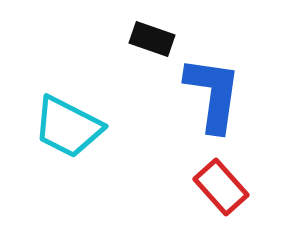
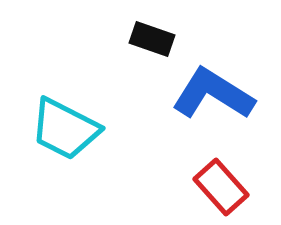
blue L-shape: rotated 66 degrees counterclockwise
cyan trapezoid: moved 3 px left, 2 px down
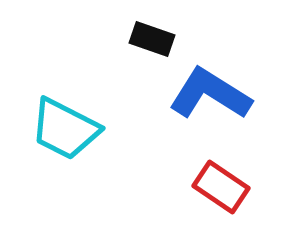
blue L-shape: moved 3 px left
red rectangle: rotated 14 degrees counterclockwise
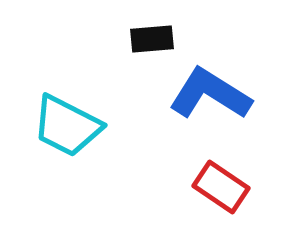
black rectangle: rotated 24 degrees counterclockwise
cyan trapezoid: moved 2 px right, 3 px up
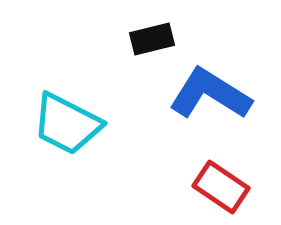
black rectangle: rotated 9 degrees counterclockwise
cyan trapezoid: moved 2 px up
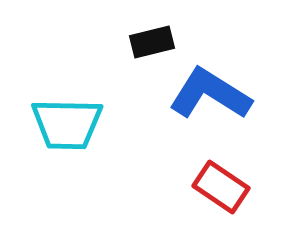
black rectangle: moved 3 px down
cyan trapezoid: rotated 26 degrees counterclockwise
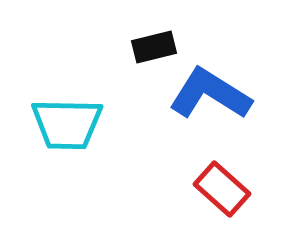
black rectangle: moved 2 px right, 5 px down
red rectangle: moved 1 px right, 2 px down; rotated 8 degrees clockwise
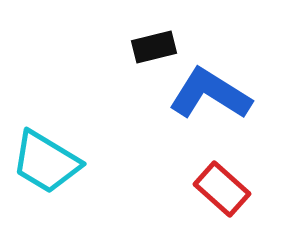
cyan trapezoid: moved 21 px left, 38 px down; rotated 30 degrees clockwise
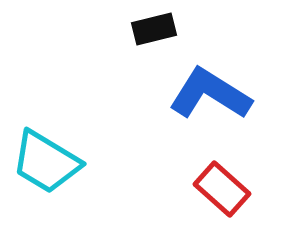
black rectangle: moved 18 px up
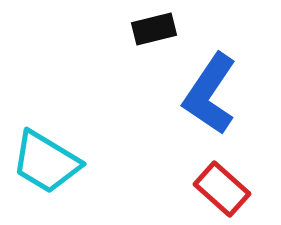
blue L-shape: rotated 88 degrees counterclockwise
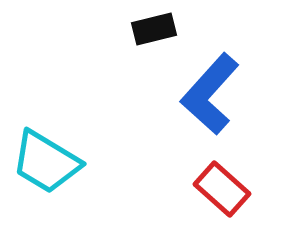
blue L-shape: rotated 8 degrees clockwise
